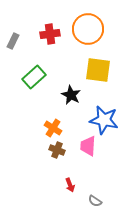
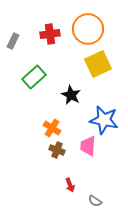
yellow square: moved 6 px up; rotated 32 degrees counterclockwise
orange cross: moved 1 px left
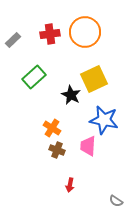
orange circle: moved 3 px left, 3 px down
gray rectangle: moved 1 px up; rotated 21 degrees clockwise
yellow square: moved 4 px left, 15 px down
red arrow: rotated 32 degrees clockwise
gray semicircle: moved 21 px right
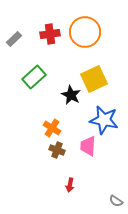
gray rectangle: moved 1 px right, 1 px up
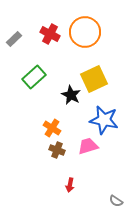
red cross: rotated 36 degrees clockwise
pink trapezoid: rotated 70 degrees clockwise
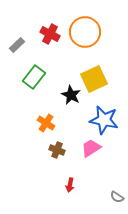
gray rectangle: moved 3 px right, 6 px down
green rectangle: rotated 10 degrees counterclockwise
orange cross: moved 6 px left, 5 px up
pink trapezoid: moved 3 px right, 2 px down; rotated 15 degrees counterclockwise
gray semicircle: moved 1 px right, 4 px up
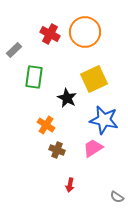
gray rectangle: moved 3 px left, 5 px down
green rectangle: rotated 30 degrees counterclockwise
black star: moved 4 px left, 3 px down
orange cross: moved 2 px down
pink trapezoid: moved 2 px right
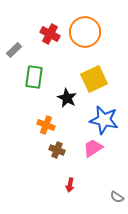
orange cross: rotated 12 degrees counterclockwise
